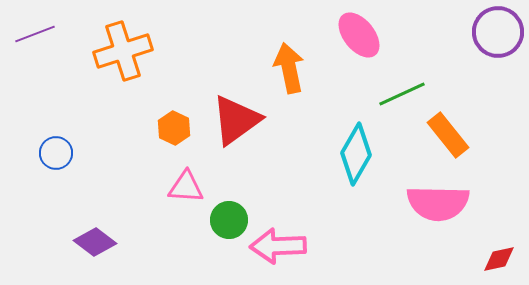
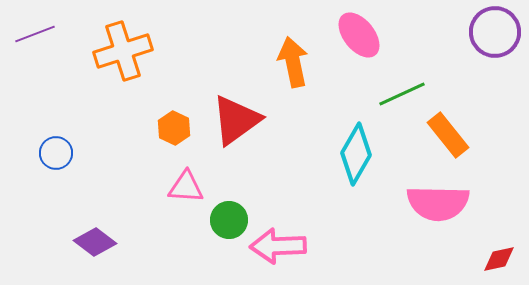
purple circle: moved 3 px left
orange arrow: moved 4 px right, 6 px up
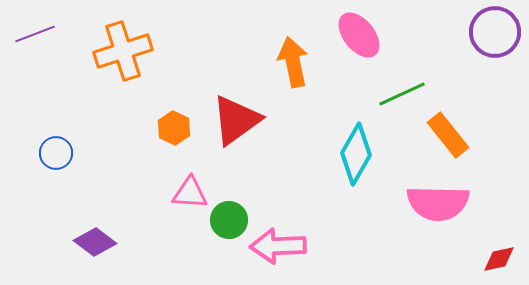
pink triangle: moved 4 px right, 6 px down
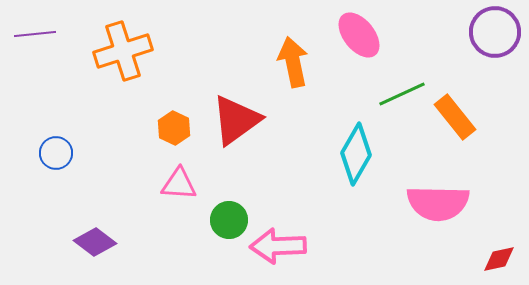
purple line: rotated 15 degrees clockwise
orange rectangle: moved 7 px right, 18 px up
pink triangle: moved 11 px left, 9 px up
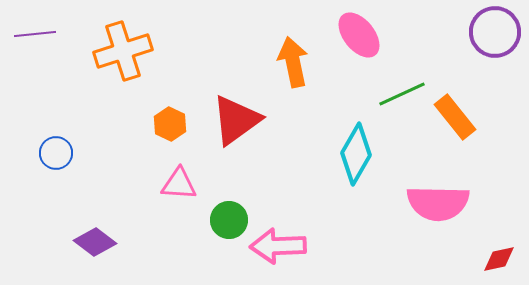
orange hexagon: moved 4 px left, 4 px up
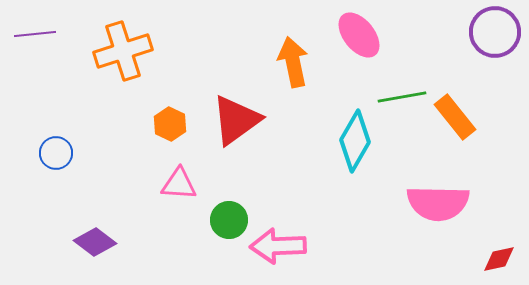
green line: moved 3 px down; rotated 15 degrees clockwise
cyan diamond: moved 1 px left, 13 px up
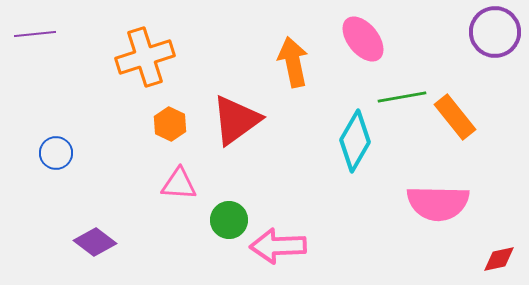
pink ellipse: moved 4 px right, 4 px down
orange cross: moved 22 px right, 6 px down
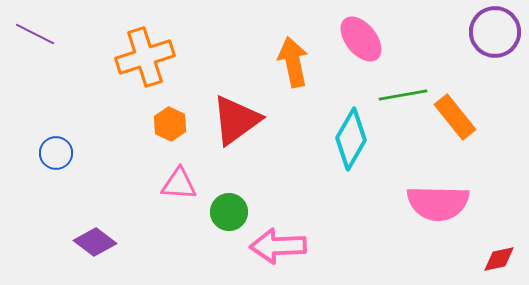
purple line: rotated 33 degrees clockwise
pink ellipse: moved 2 px left
green line: moved 1 px right, 2 px up
cyan diamond: moved 4 px left, 2 px up
green circle: moved 8 px up
